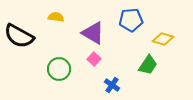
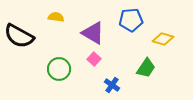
green trapezoid: moved 2 px left, 3 px down
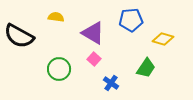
blue cross: moved 1 px left, 2 px up
